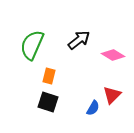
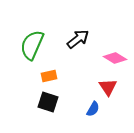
black arrow: moved 1 px left, 1 px up
pink diamond: moved 2 px right, 3 px down
orange rectangle: rotated 63 degrees clockwise
red triangle: moved 4 px left, 8 px up; rotated 18 degrees counterclockwise
blue semicircle: moved 1 px down
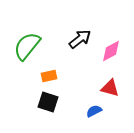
black arrow: moved 2 px right
green semicircle: moved 5 px left, 1 px down; rotated 16 degrees clockwise
pink diamond: moved 4 px left, 7 px up; rotated 60 degrees counterclockwise
red triangle: moved 2 px right, 1 px down; rotated 42 degrees counterclockwise
blue semicircle: moved 1 px right, 2 px down; rotated 147 degrees counterclockwise
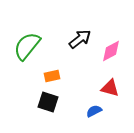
orange rectangle: moved 3 px right
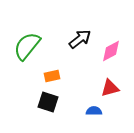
red triangle: rotated 30 degrees counterclockwise
blue semicircle: rotated 28 degrees clockwise
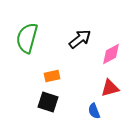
green semicircle: moved 8 px up; rotated 24 degrees counterclockwise
pink diamond: moved 3 px down
blue semicircle: rotated 112 degrees counterclockwise
